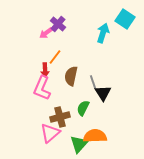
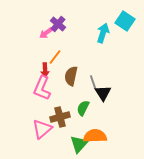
cyan square: moved 2 px down
pink triangle: moved 8 px left, 4 px up
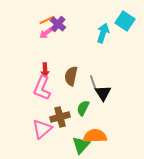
orange line: moved 8 px left, 37 px up; rotated 28 degrees clockwise
green triangle: moved 2 px right, 1 px down
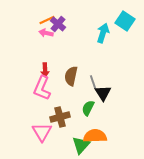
pink arrow: rotated 48 degrees clockwise
green semicircle: moved 5 px right
pink triangle: moved 3 px down; rotated 20 degrees counterclockwise
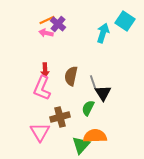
pink triangle: moved 2 px left
